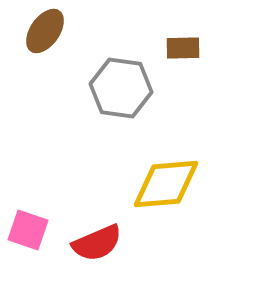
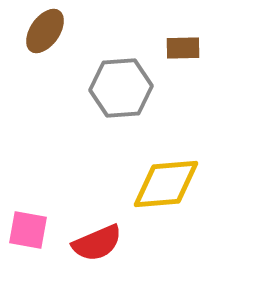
gray hexagon: rotated 12 degrees counterclockwise
pink square: rotated 9 degrees counterclockwise
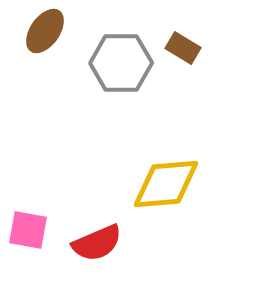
brown rectangle: rotated 32 degrees clockwise
gray hexagon: moved 25 px up; rotated 4 degrees clockwise
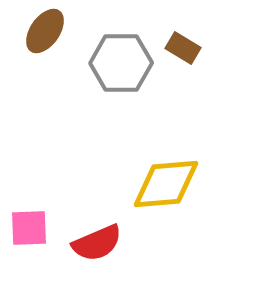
pink square: moved 1 px right, 2 px up; rotated 12 degrees counterclockwise
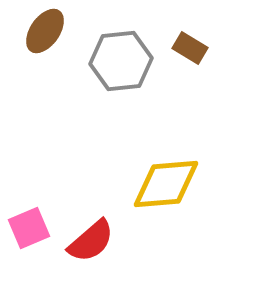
brown rectangle: moved 7 px right
gray hexagon: moved 2 px up; rotated 6 degrees counterclockwise
pink square: rotated 21 degrees counterclockwise
red semicircle: moved 6 px left, 2 px up; rotated 18 degrees counterclockwise
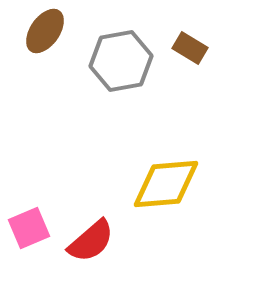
gray hexagon: rotated 4 degrees counterclockwise
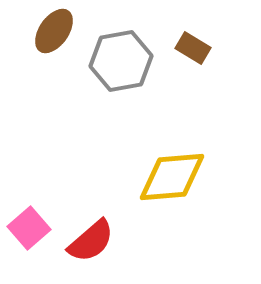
brown ellipse: moved 9 px right
brown rectangle: moved 3 px right
yellow diamond: moved 6 px right, 7 px up
pink square: rotated 18 degrees counterclockwise
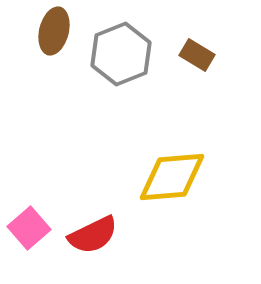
brown ellipse: rotated 21 degrees counterclockwise
brown rectangle: moved 4 px right, 7 px down
gray hexagon: moved 7 px up; rotated 12 degrees counterclockwise
red semicircle: moved 2 px right, 6 px up; rotated 15 degrees clockwise
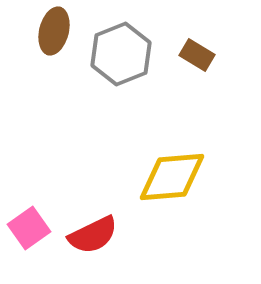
pink square: rotated 6 degrees clockwise
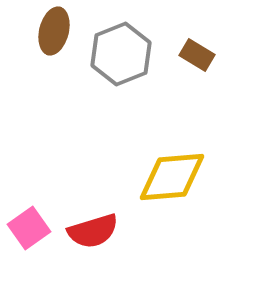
red semicircle: moved 4 px up; rotated 9 degrees clockwise
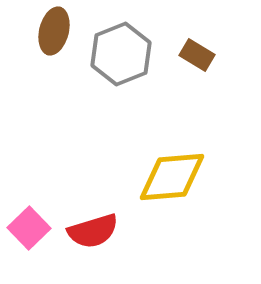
pink square: rotated 9 degrees counterclockwise
